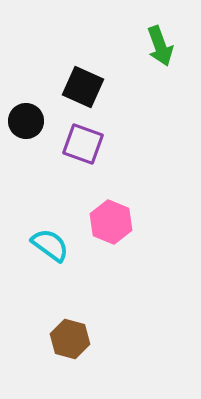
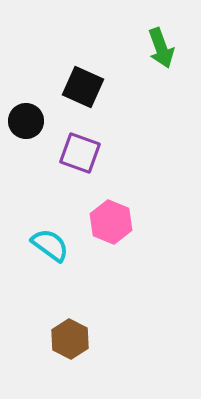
green arrow: moved 1 px right, 2 px down
purple square: moved 3 px left, 9 px down
brown hexagon: rotated 12 degrees clockwise
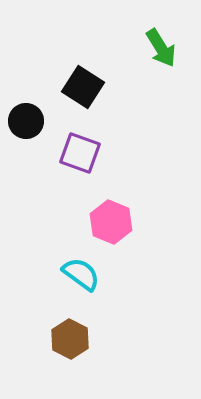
green arrow: rotated 12 degrees counterclockwise
black square: rotated 9 degrees clockwise
cyan semicircle: moved 31 px right, 29 px down
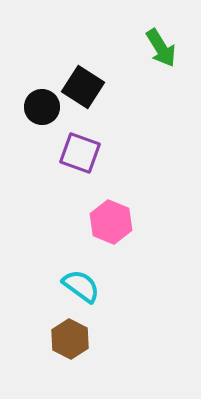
black circle: moved 16 px right, 14 px up
cyan semicircle: moved 12 px down
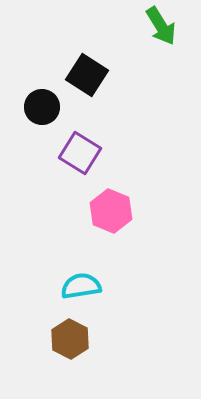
green arrow: moved 22 px up
black square: moved 4 px right, 12 px up
purple square: rotated 12 degrees clockwise
pink hexagon: moved 11 px up
cyan semicircle: rotated 45 degrees counterclockwise
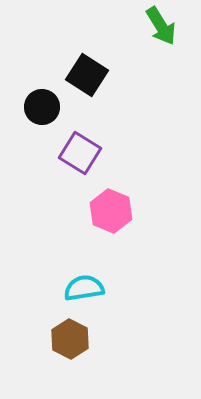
cyan semicircle: moved 3 px right, 2 px down
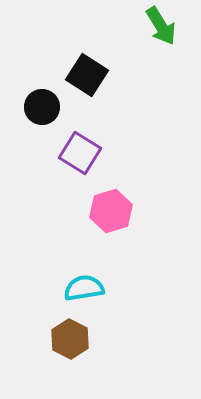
pink hexagon: rotated 21 degrees clockwise
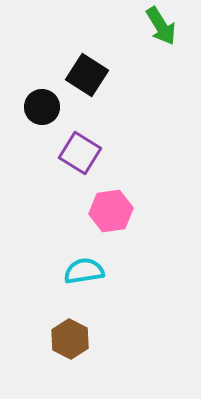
pink hexagon: rotated 9 degrees clockwise
cyan semicircle: moved 17 px up
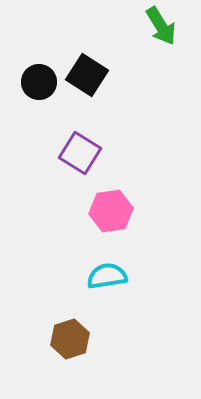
black circle: moved 3 px left, 25 px up
cyan semicircle: moved 23 px right, 5 px down
brown hexagon: rotated 15 degrees clockwise
